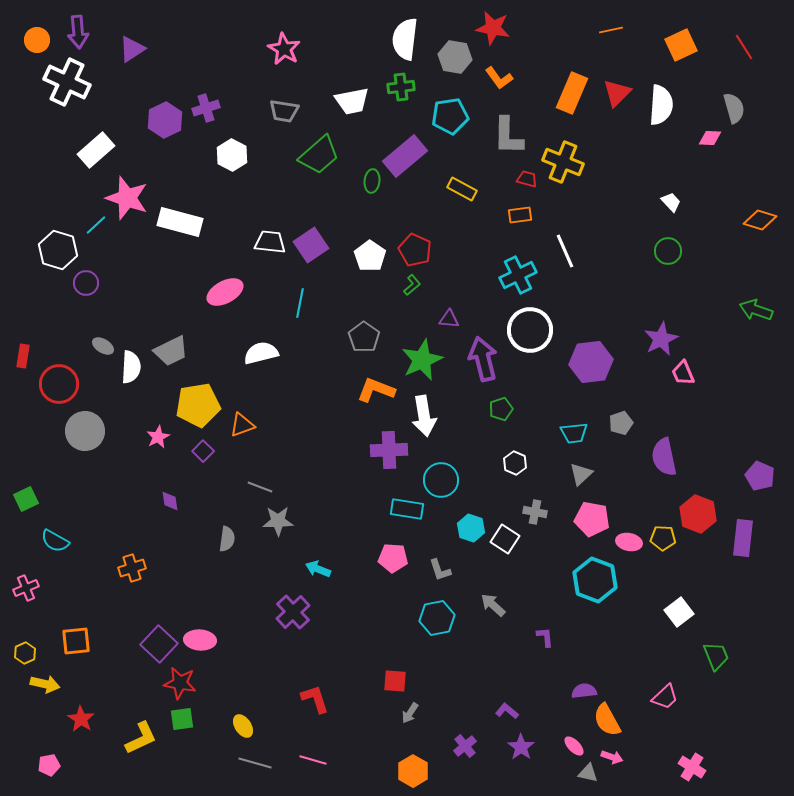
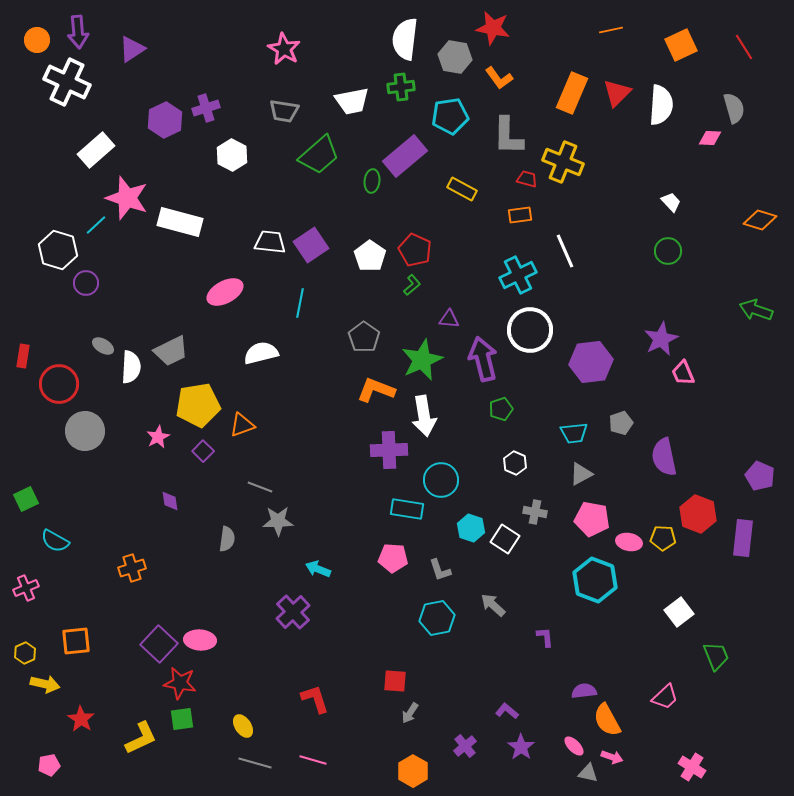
gray triangle at (581, 474): rotated 15 degrees clockwise
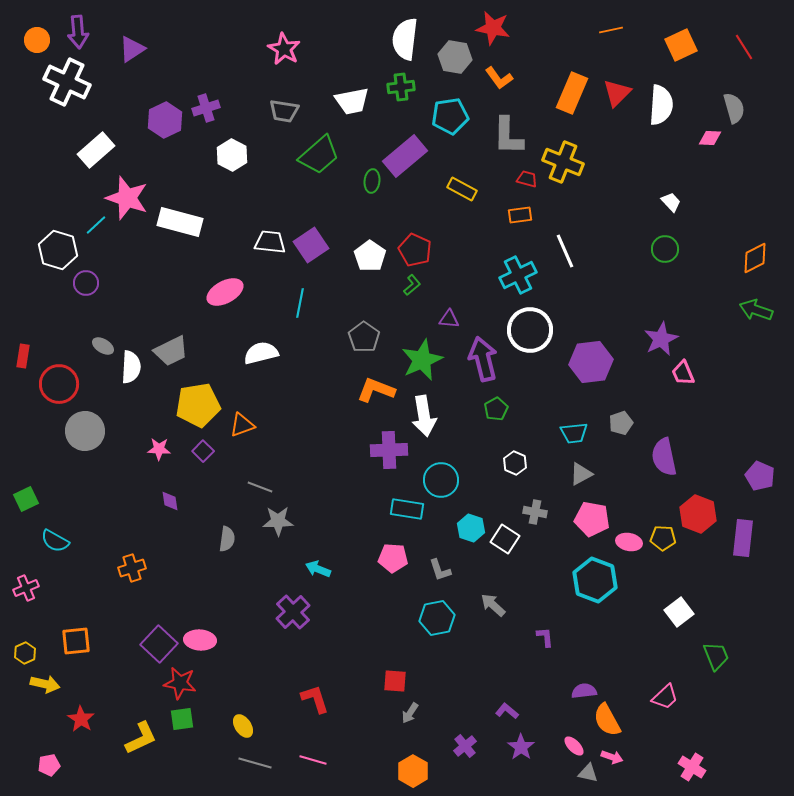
orange diamond at (760, 220): moved 5 px left, 38 px down; rotated 44 degrees counterclockwise
green circle at (668, 251): moved 3 px left, 2 px up
green pentagon at (501, 409): moved 5 px left; rotated 10 degrees counterclockwise
pink star at (158, 437): moved 1 px right, 12 px down; rotated 30 degrees clockwise
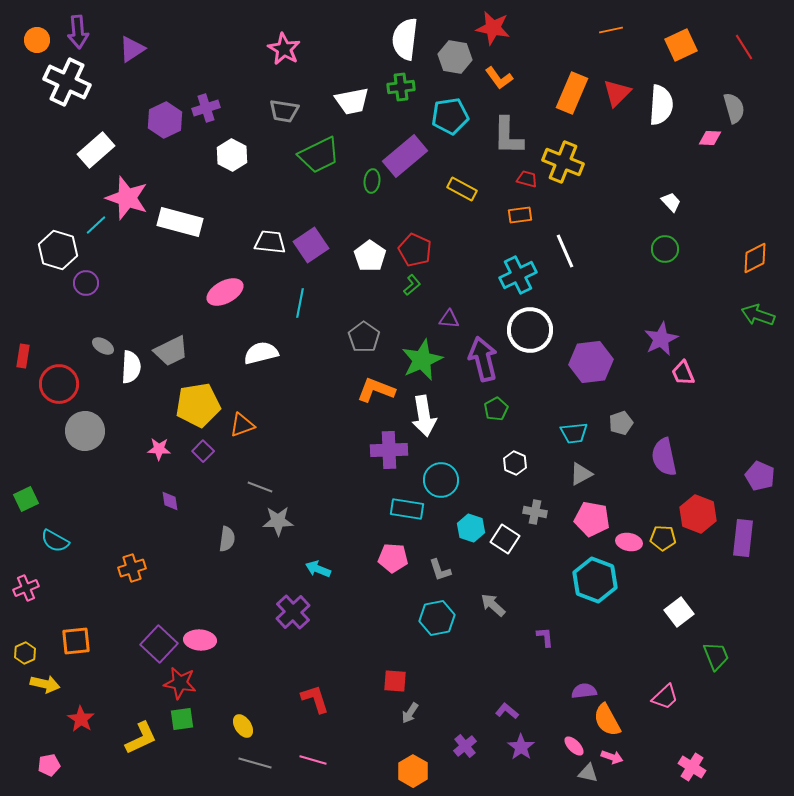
green trapezoid at (319, 155): rotated 15 degrees clockwise
green arrow at (756, 310): moved 2 px right, 5 px down
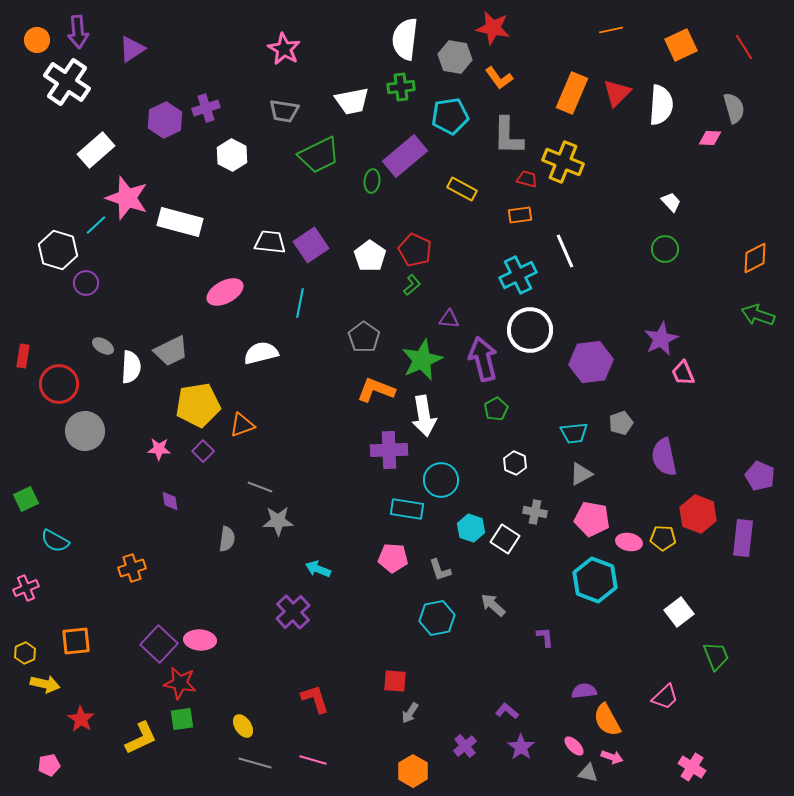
white cross at (67, 82): rotated 9 degrees clockwise
